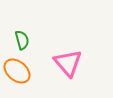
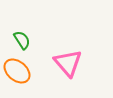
green semicircle: rotated 18 degrees counterclockwise
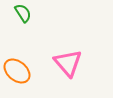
green semicircle: moved 1 px right, 27 px up
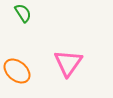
pink triangle: rotated 16 degrees clockwise
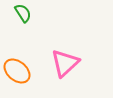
pink triangle: moved 3 px left; rotated 12 degrees clockwise
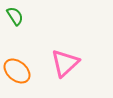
green semicircle: moved 8 px left, 3 px down
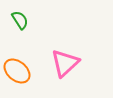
green semicircle: moved 5 px right, 4 px down
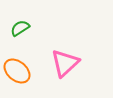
green semicircle: moved 8 px down; rotated 90 degrees counterclockwise
